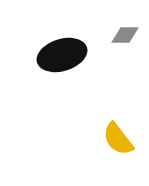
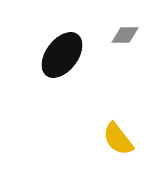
black ellipse: rotated 36 degrees counterclockwise
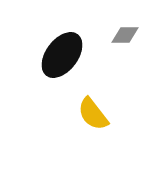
yellow semicircle: moved 25 px left, 25 px up
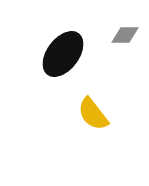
black ellipse: moved 1 px right, 1 px up
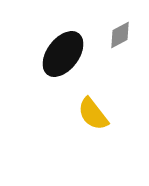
gray diamond: moved 5 px left; rotated 28 degrees counterclockwise
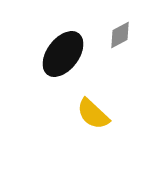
yellow semicircle: rotated 9 degrees counterclockwise
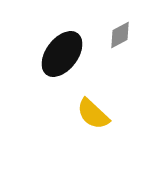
black ellipse: moved 1 px left
